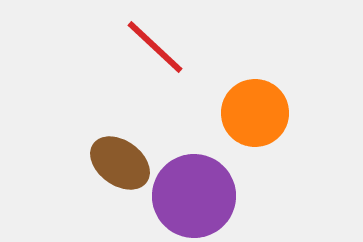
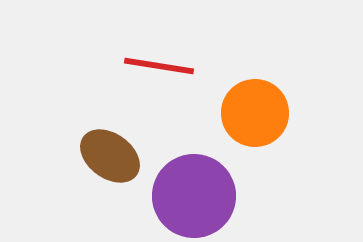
red line: moved 4 px right, 19 px down; rotated 34 degrees counterclockwise
brown ellipse: moved 10 px left, 7 px up
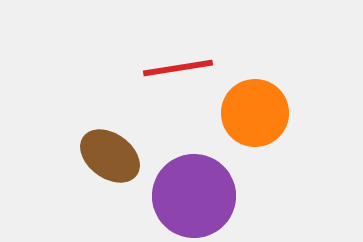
red line: moved 19 px right, 2 px down; rotated 18 degrees counterclockwise
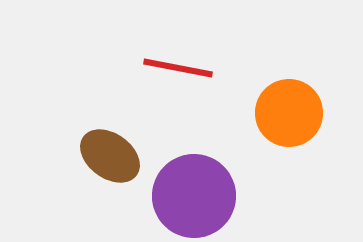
red line: rotated 20 degrees clockwise
orange circle: moved 34 px right
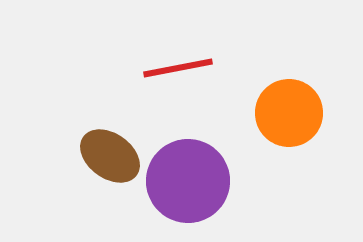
red line: rotated 22 degrees counterclockwise
purple circle: moved 6 px left, 15 px up
